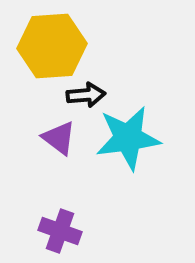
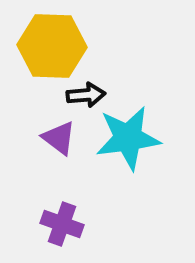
yellow hexagon: rotated 6 degrees clockwise
purple cross: moved 2 px right, 7 px up
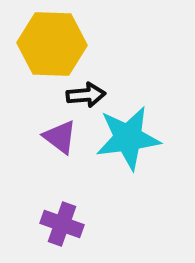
yellow hexagon: moved 2 px up
purple triangle: moved 1 px right, 1 px up
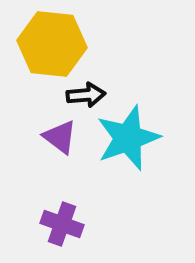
yellow hexagon: rotated 4 degrees clockwise
cyan star: rotated 12 degrees counterclockwise
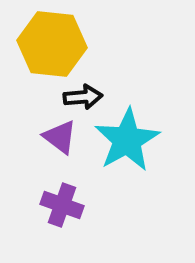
black arrow: moved 3 px left, 2 px down
cyan star: moved 1 px left, 2 px down; rotated 10 degrees counterclockwise
purple cross: moved 19 px up
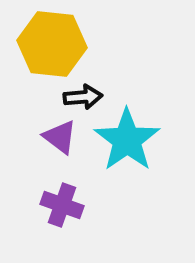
cyan star: rotated 6 degrees counterclockwise
